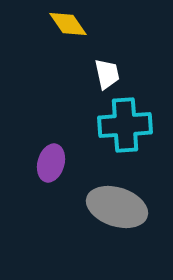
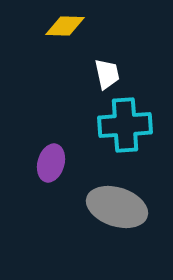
yellow diamond: moved 3 px left, 2 px down; rotated 54 degrees counterclockwise
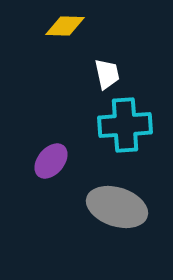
purple ellipse: moved 2 px up; rotated 24 degrees clockwise
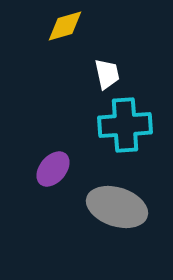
yellow diamond: rotated 18 degrees counterclockwise
purple ellipse: moved 2 px right, 8 px down
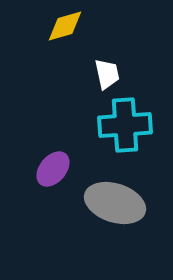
gray ellipse: moved 2 px left, 4 px up
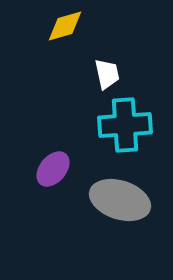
gray ellipse: moved 5 px right, 3 px up
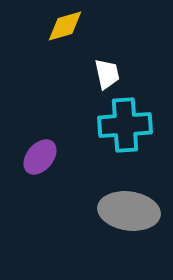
purple ellipse: moved 13 px left, 12 px up
gray ellipse: moved 9 px right, 11 px down; rotated 10 degrees counterclockwise
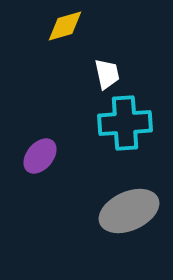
cyan cross: moved 2 px up
purple ellipse: moved 1 px up
gray ellipse: rotated 32 degrees counterclockwise
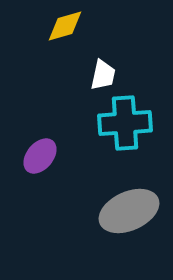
white trapezoid: moved 4 px left, 1 px down; rotated 24 degrees clockwise
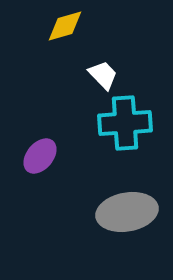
white trapezoid: rotated 56 degrees counterclockwise
gray ellipse: moved 2 px left, 1 px down; rotated 14 degrees clockwise
